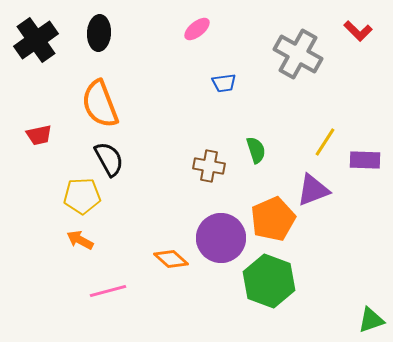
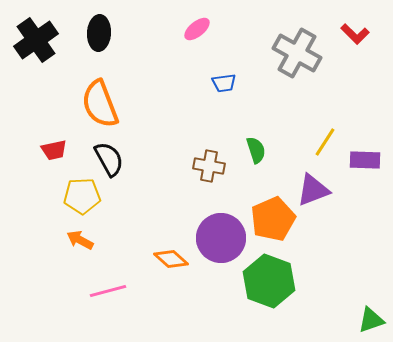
red L-shape: moved 3 px left, 3 px down
gray cross: moved 1 px left, 1 px up
red trapezoid: moved 15 px right, 15 px down
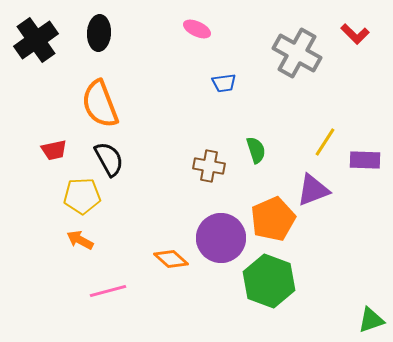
pink ellipse: rotated 64 degrees clockwise
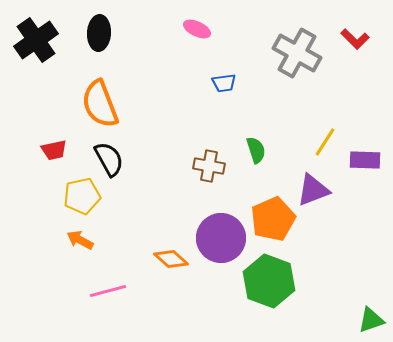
red L-shape: moved 5 px down
yellow pentagon: rotated 9 degrees counterclockwise
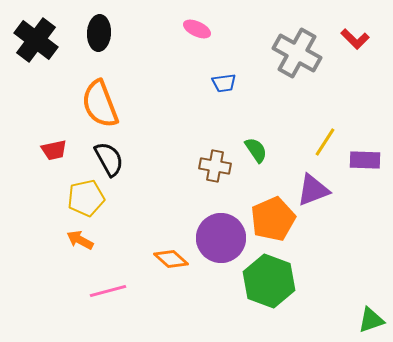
black cross: rotated 18 degrees counterclockwise
green semicircle: rotated 16 degrees counterclockwise
brown cross: moved 6 px right
yellow pentagon: moved 4 px right, 2 px down
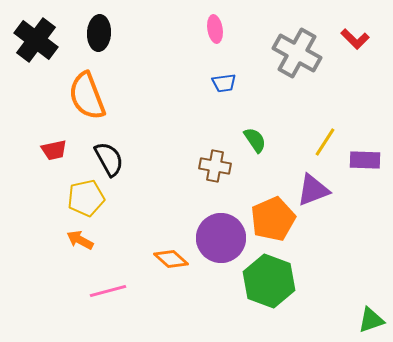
pink ellipse: moved 18 px right; rotated 56 degrees clockwise
orange semicircle: moved 13 px left, 8 px up
green semicircle: moved 1 px left, 10 px up
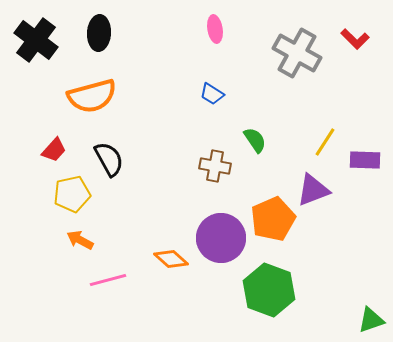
blue trapezoid: moved 12 px left, 11 px down; rotated 40 degrees clockwise
orange semicircle: moved 5 px right; rotated 84 degrees counterclockwise
red trapezoid: rotated 36 degrees counterclockwise
yellow pentagon: moved 14 px left, 4 px up
green hexagon: moved 9 px down
pink line: moved 11 px up
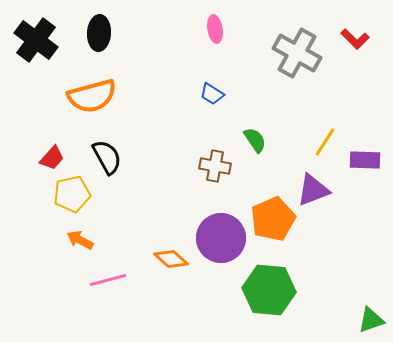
red trapezoid: moved 2 px left, 8 px down
black semicircle: moved 2 px left, 2 px up
green hexagon: rotated 15 degrees counterclockwise
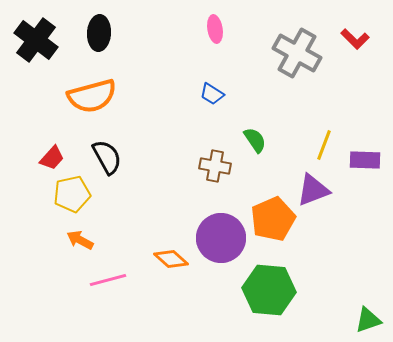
yellow line: moved 1 px left, 3 px down; rotated 12 degrees counterclockwise
green triangle: moved 3 px left
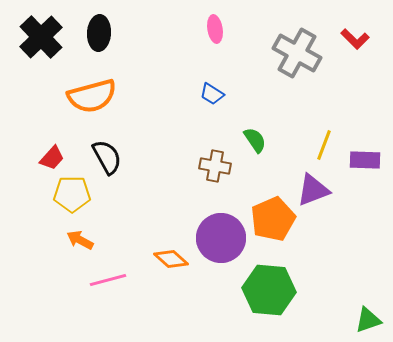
black cross: moved 5 px right, 3 px up; rotated 9 degrees clockwise
yellow pentagon: rotated 12 degrees clockwise
